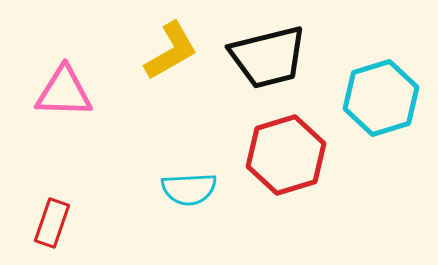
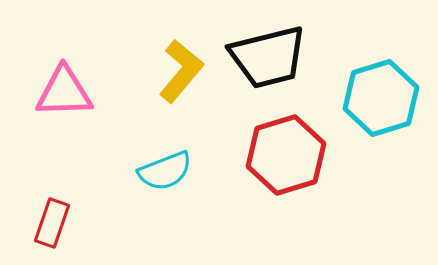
yellow L-shape: moved 10 px right, 20 px down; rotated 20 degrees counterclockwise
pink triangle: rotated 4 degrees counterclockwise
cyan semicircle: moved 24 px left, 18 px up; rotated 18 degrees counterclockwise
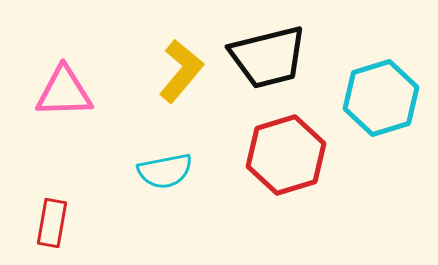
cyan semicircle: rotated 10 degrees clockwise
red rectangle: rotated 9 degrees counterclockwise
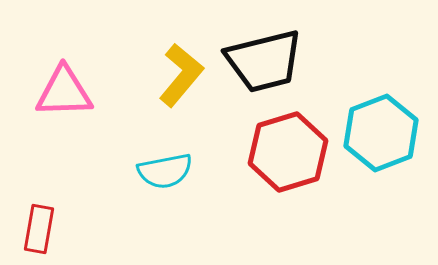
black trapezoid: moved 4 px left, 4 px down
yellow L-shape: moved 4 px down
cyan hexagon: moved 35 px down; rotated 4 degrees counterclockwise
red hexagon: moved 2 px right, 3 px up
red rectangle: moved 13 px left, 6 px down
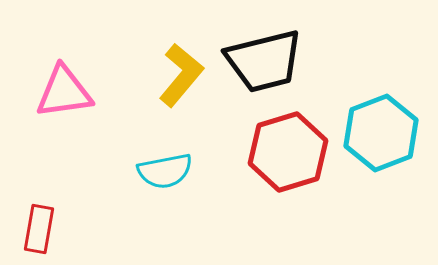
pink triangle: rotated 6 degrees counterclockwise
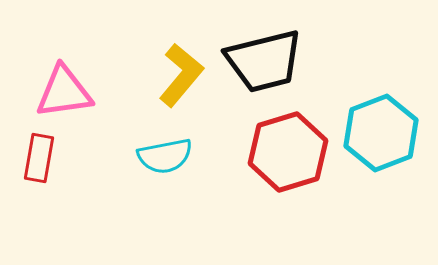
cyan semicircle: moved 15 px up
red rectangle: moved 71 px up
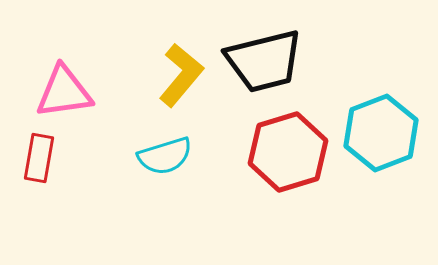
cyan semicircle: rotated 6 degrees counterclockwise
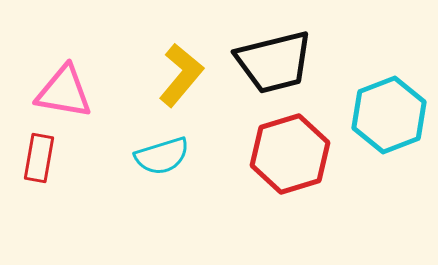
black trapezoid: moved 10 px right, 1 px down
pink triangle: rotated 18 degrees clockwise
cyan hexagon: moved 8 px right, 18 px up
red hexagon: moved 2 px right, 2 px down
cyan semicircle: moved 3 px left
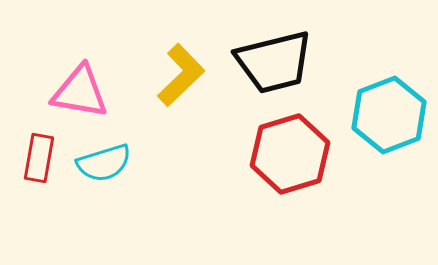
yellow L-shape: rotated 6 degrees clockwise
pink triangle: moved 16 px right
cyan semicircle: moved 58 px left, 7 px down
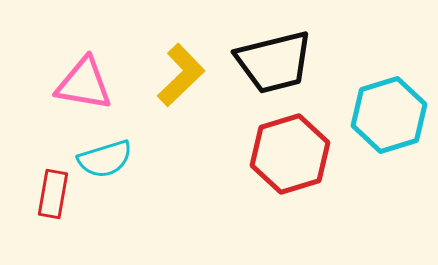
pink triangle: moved 4 px right, 8 px up
cyan hexagon: rotated 4 degrees clockwise
red rectangle: moved 14 px right, 36 px down
cyan semicircle: moved 1 px right, 4 px up
